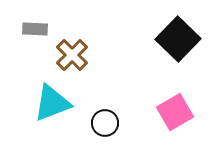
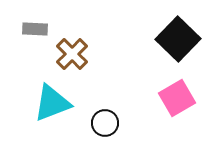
brown cross: moved 1 px up
pink square: moved 2 px right, 14 px up
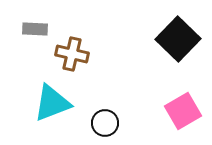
brown cross: rotated 32 degrees counterclockwise
pink square: moved 6 px right, 13 px down
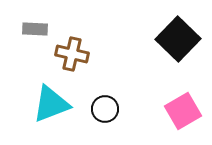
cyan triangle: moved 1 px left, 1 px down
black circle: moved 14 px up
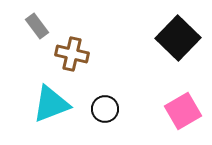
gray rectangle: moved 2 px right, 3 px up; rotated 50 degrees clockwise
black square: moved 1 px up
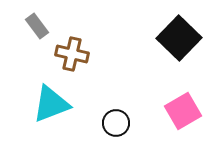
black square: moved 1 px right
black circle: moved 11 px right, 14 px down
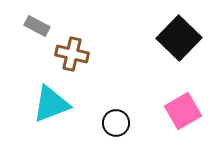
gray rectangle: rotated 25 degrees counterclockwise
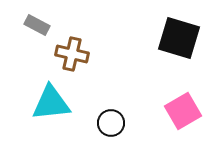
gray rectangle: moved 1 px up
black square: rotated 27 degrees counterclockwise
cyan triangle: moved 1 px up; rotated 15 degrees clockwise
black circle: moved 5 px left
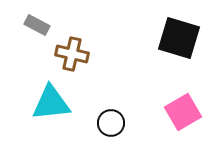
pink square: moved 1 px down
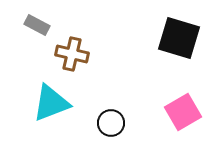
cyan triangle: rotated 15 degrees counterclockwise
